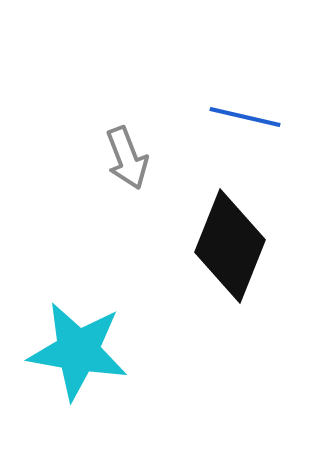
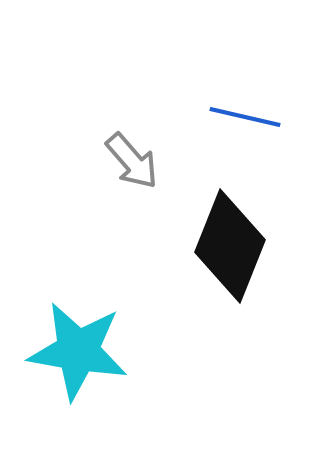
gray arrow: moved 5 px right, 3 px down; rotated 20 degrees counterclockwise
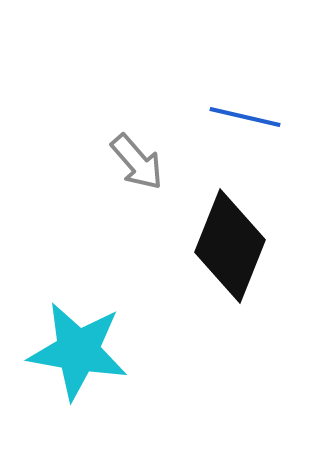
gray arrow: moved 5 px right, 1 px down
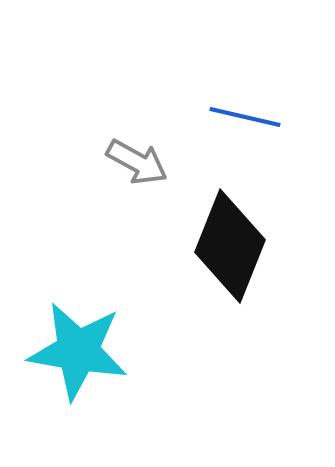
gray arrow: rotated 20 degrees counterclockwise
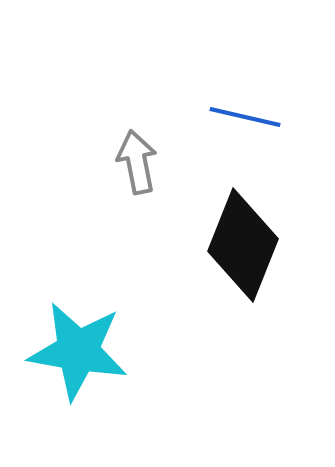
gray arrow: rotated 130 degrees counterclockwise
black diamond: moved 13 px right, 1 px up
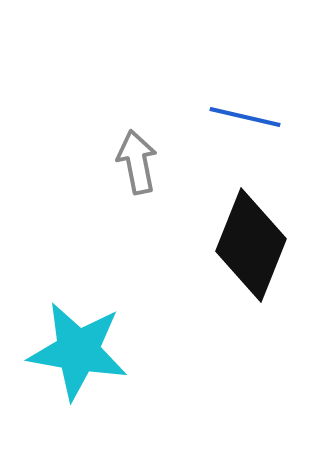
black diamond: moved 8 px right
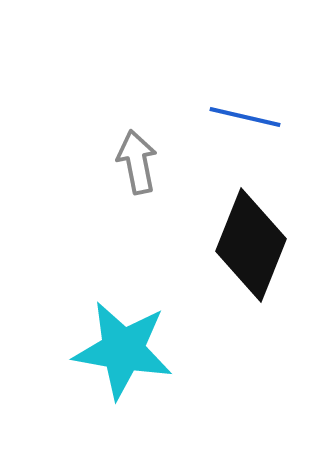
cyan star: moved 45 px right, 1 px up
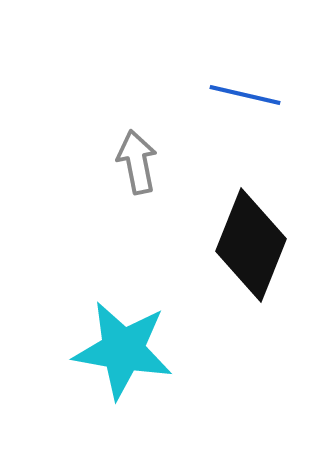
blue line: moved 22 px up
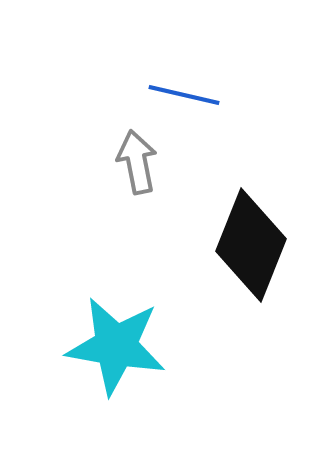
blue line: moved 61 px left
cyan star: moved 7 px left, 4 px up
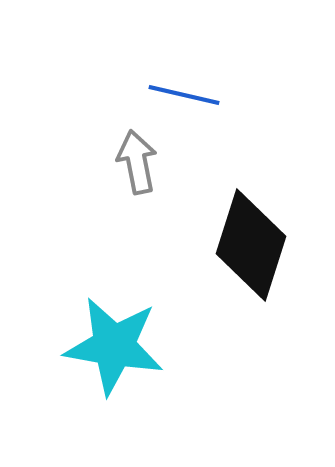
black diamond: rotated 4 degrees counterclockwise
cyan star: moved 2 px left
